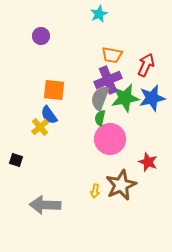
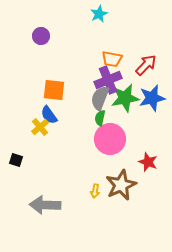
orange trapezoid: moved 4 px down
red arrow: rotated 20 degrees clockwise
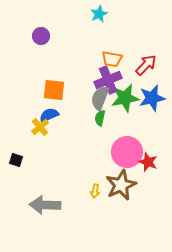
blue semicircle: rotated 102 degrees clockwise
pink circle: moved 17 px right, 13 px down
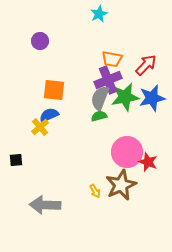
purple circle: moved 1 px left, 5 px down
green star: moved 1 px up
green semicircle: moved 1 px left, 2 px up; rotated 63 degrees clockwise
black square: rotated 24 degrees counterclockwise
yellow arrow: rotated 40 degrees counterclockwise
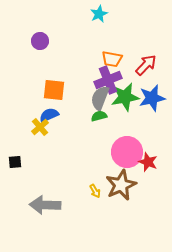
black square: moved 1 px left, 2 px down
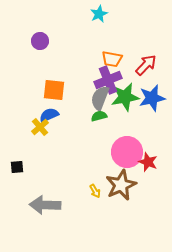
black square: moved 2 px right, 5 px down
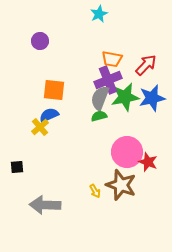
brown star: rotated 28 degrees counterclockwise
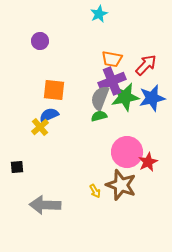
purple cross: moved 4 px right, 1 px down
red star: rotated 24 degrees clockwise
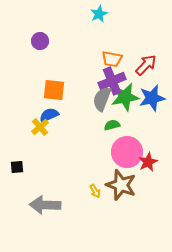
gray semicircle: moved 2 px right, 1 px down
green semicircle: moved 13 px right, 9 px down
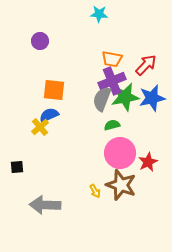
cyan star: rotated 30 degrees clockwise
pink circle: moved 7 px left, 1 px down
